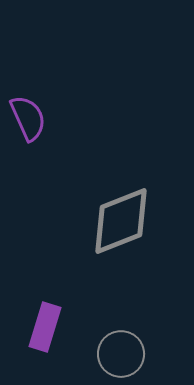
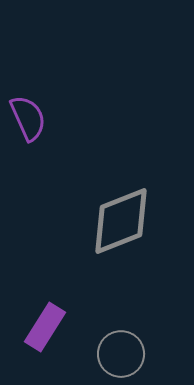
purple rectangle: rotated 15 degrees clockwise
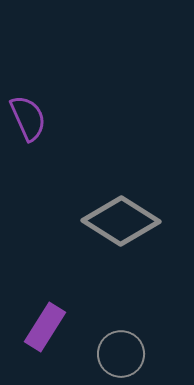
gray diamond: rotated 54 degrees clockwise
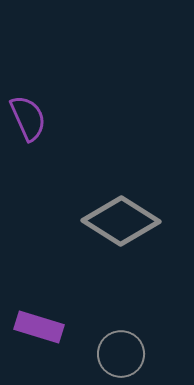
purple rectangle: moved 6 px left; rotated 75 degrees clockwise
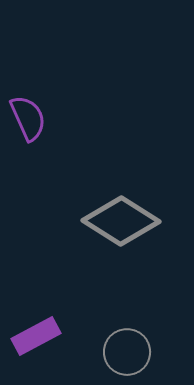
purple rectangle: moved 3 px left, 9 px down; rotated 45 degrees counterclockwise
gray circle: moved 6 px right, 2 px up
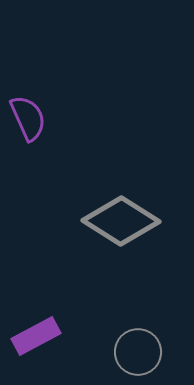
gray circle: moved 11 px right
